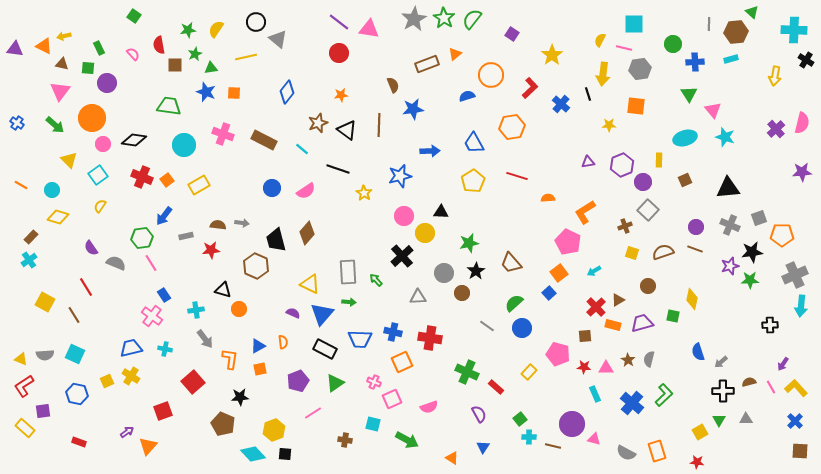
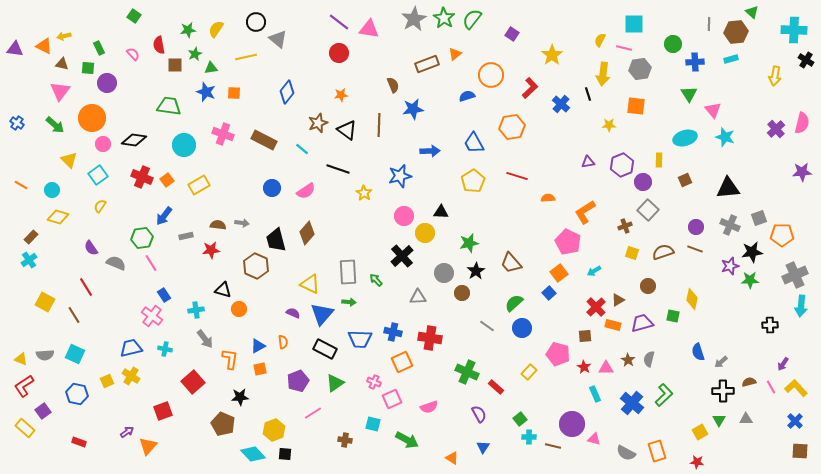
red star at (584, 367): rotated 24 degrees clockwise
purple square at (43, 411): rotated 28 degrees counterclockwise
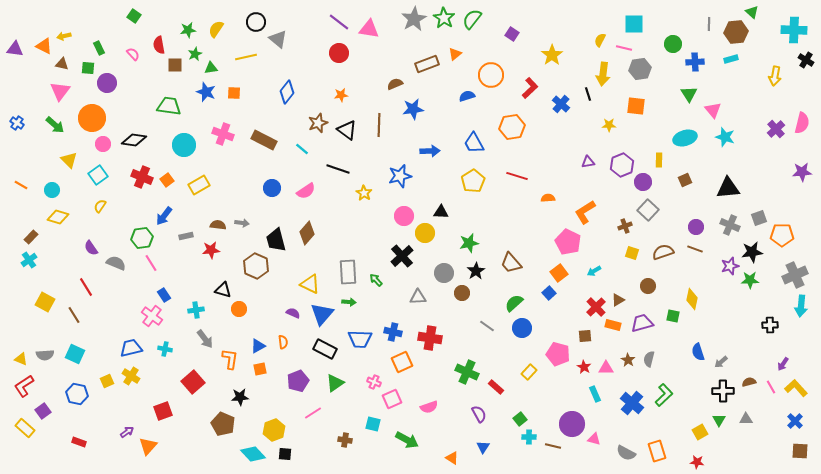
brown semicircle at (393, 85): moved 2 px right, 1 px up; rotated 91 degrees counterclockwise
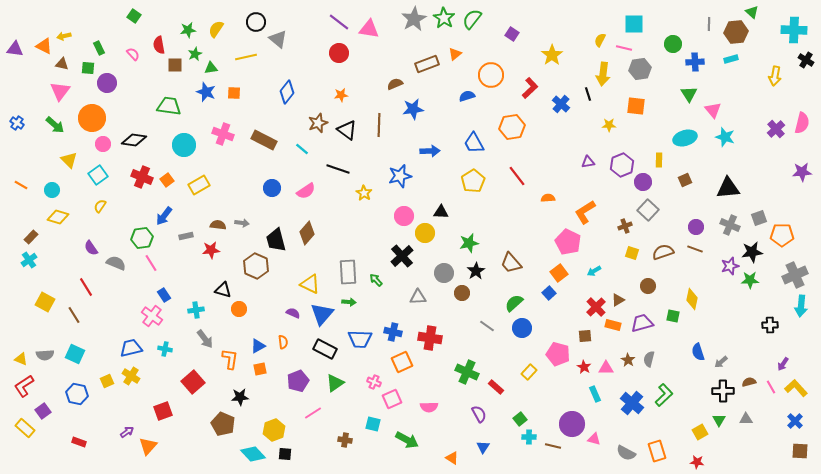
red line at (517, 176): rotated 35 degrees clockwise
pink semicircle at (429, 407): rotated 18 degrees clockwise
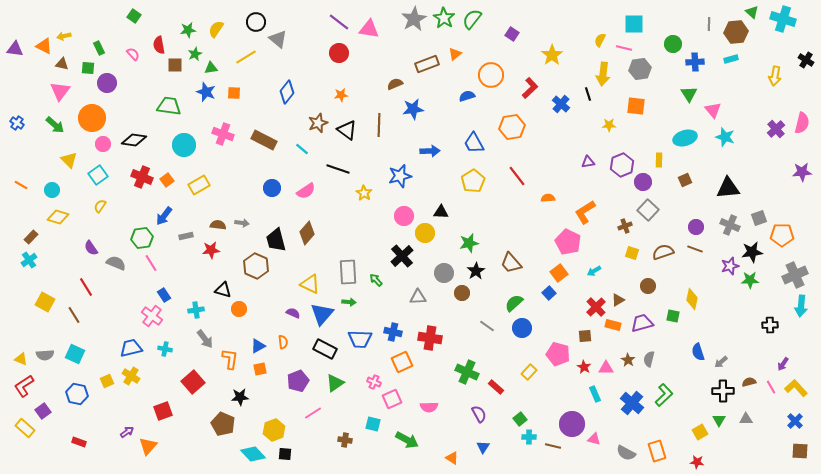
cyan cross at (794, 30): moved 11 px left, 11 px up; rotated 15 degrees clockwise
yellow line at (246, 57): rotated 20 degrees counterclockwise
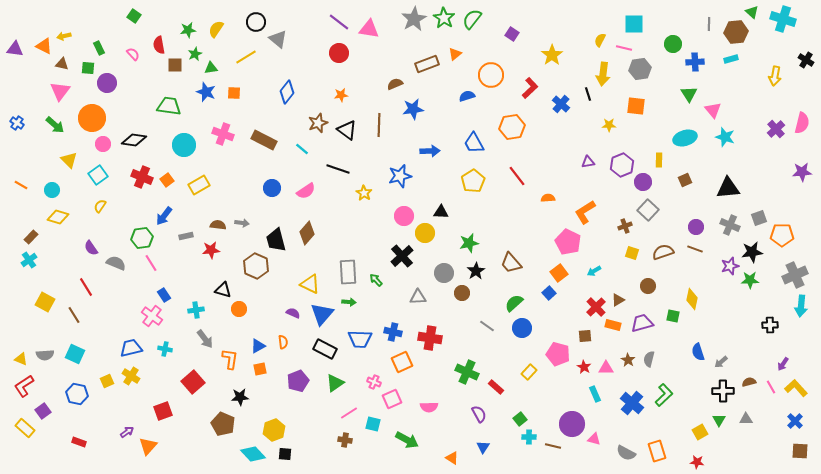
pink line at (313, 413): moved 36 px right
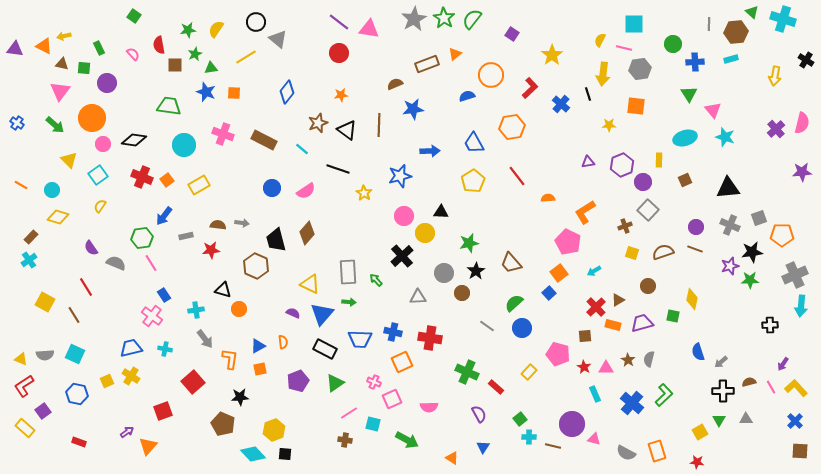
green square at (88, 68): moved 4 px left
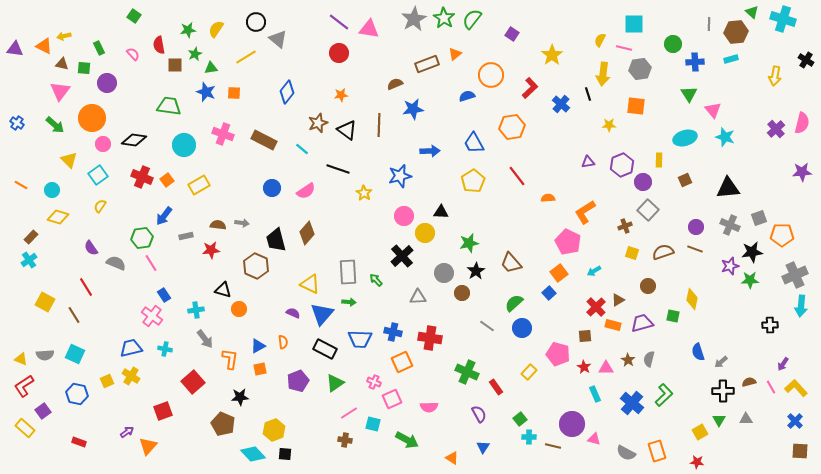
red rectangle at (496, 387): rotated 14 degrees clockwise
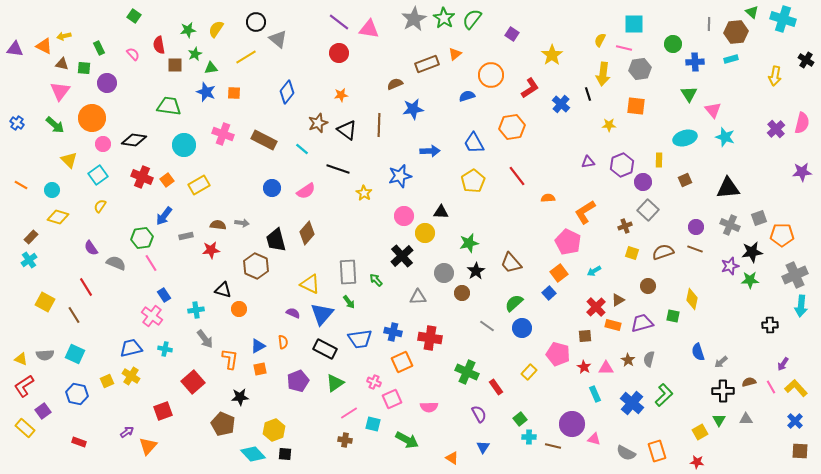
red L-shape at (530, 88): rotated 10 degrees clockwise
green arrow at (349, 302): rotated 48 degrees clockwise
blue trapezoid at (360, 339): rotated 10 degrees counterclockwise
